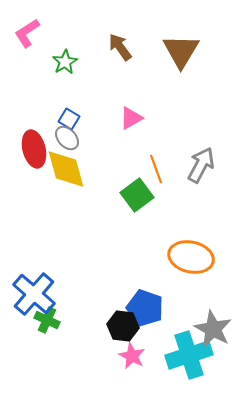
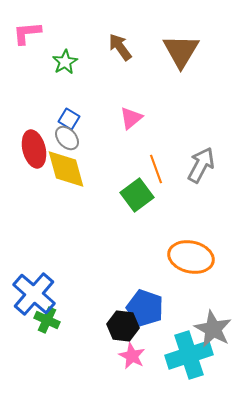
pink L-shape: rotated 28 degrees clockwise
pink triangle: rotated 10 degrees counterclockwise
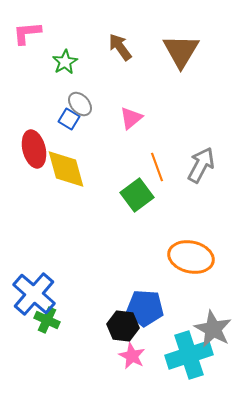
gray ellipse: moved 13 px right, 34 px up
orange line: moved 1 px right, 2 px up
blue pentagon: rotated 15 degrees counterclockwise
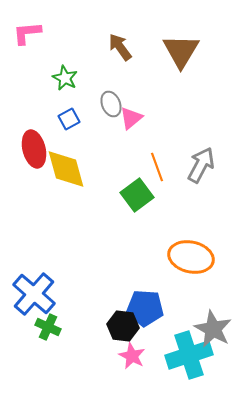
green star: moved 16 px down; rotated 15 degrees counterclockwise
gray ellipse: moved 31 px right; rotated 20 degrees clockwise
blue square: rotated 30 degrees clockwise
green cross: moved 1 px right, 7 px down
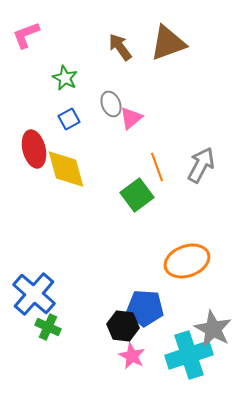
pink L-shape: moved 1 px left, 2 px down; rotated 16 degrees counterclockwise
brown triangle: moved 13 px left, 8 px up; rotated 39 degrees clockwise
orange ellipse: moved 4 px left, 4 px down; rotated 33 degrees counterclockwise
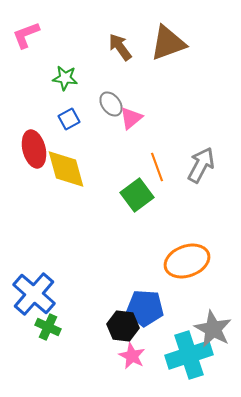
green star: rotated 20 degrees counterclockwise
gray ellipse: rotated 15 degrees counterclockwise
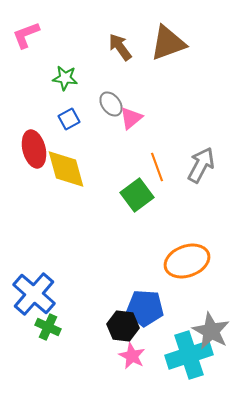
gray star: moved 2 px left, 2 px down
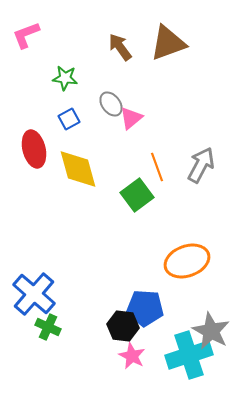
yellow diamond: moved 12 px right
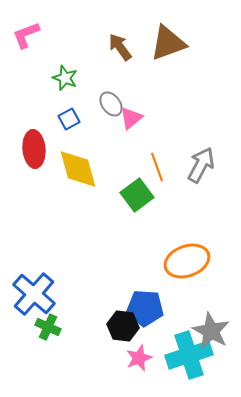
green star: rotated 15 degrees clockwise
red ellipse: rotated 9 degrees clockwise
pink star: moved 7 px right, 2 px down; rotated 24 degrees clockwise
